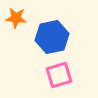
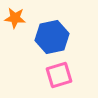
orange star: moved 1 px left
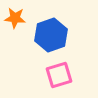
blue hexagon: moved 1 px left, 2 px up; rotated 8 degrees counterclockwise
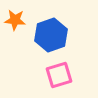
orange star: moved 2 px down
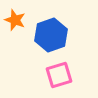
orange star: rotated 15 degrees clockwise
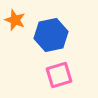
blue hexagon: rotated 8 degrees clockwise
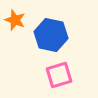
blue hexagon: rotated 24 degrees clockwise
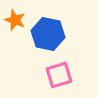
blue hexagon: moved 3 px left, 1 px up
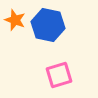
blue hexagon: moved 9 px up
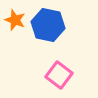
pink square: rotated 36 degrees counterclockwise
